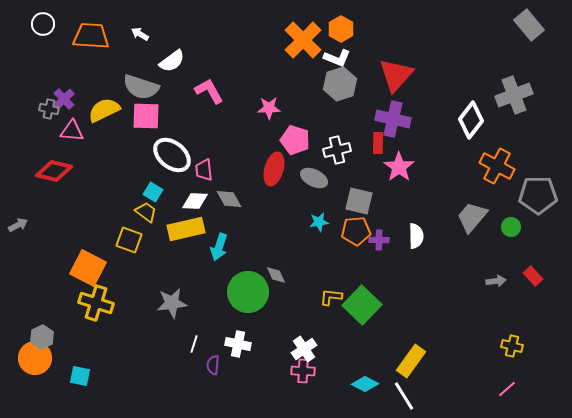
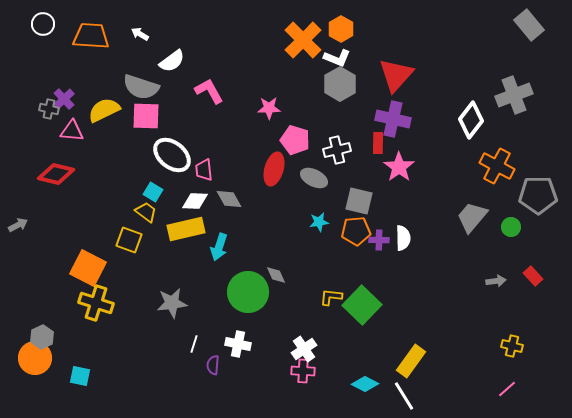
gray hexagon at (340, 84): rotated 12 degrees counterclockwise
red diamond at (54, 171): moved 2 px right, 3 px down
white semicircle at (416, 236): moved 13 px left, 2 px down
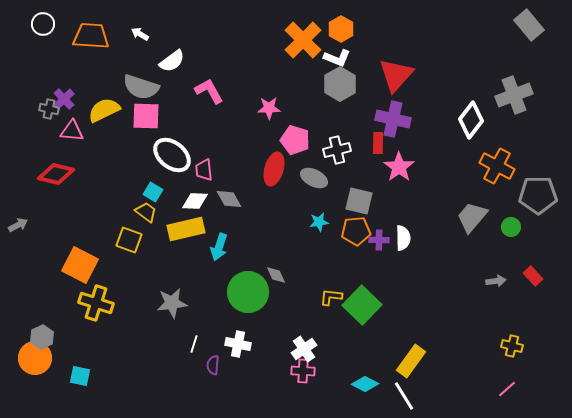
orange square at (88, 268): moved 8 px left, 3 px up
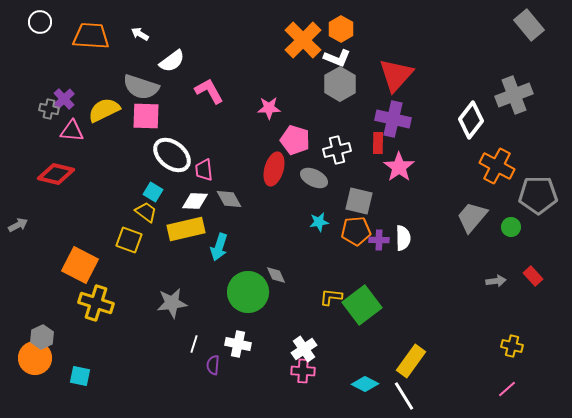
white circle at (43, 24): moved 3 px left, 2 px up
green square at (362, 305): rotated 9 degrees clockwise
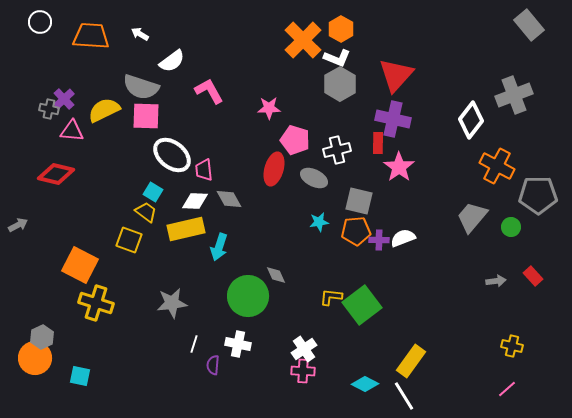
white semicircle at (403, 238): rotated 110 degrees counterclockwise
green circle at (248, 292): moved 4 px down
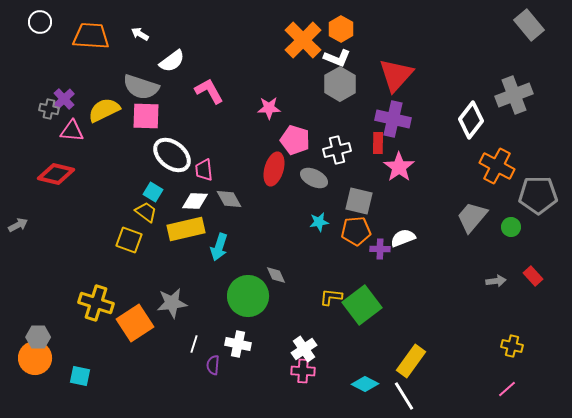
purple cross at (379, 240): moved 1 px right, 9 px down
orange square at (80, 265): moved 55 px right, 58 px down; rotated 30 degrees clockwise
gray hexagon at (42, 337): moved 4 px left; rotated 25 degrees clockwise
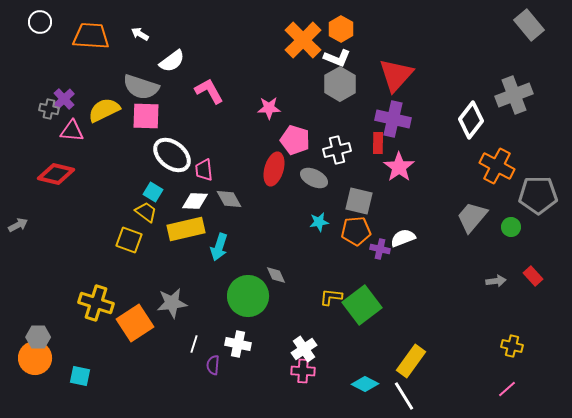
purple cross at (380, 249): rotated 12 degrees clockwise
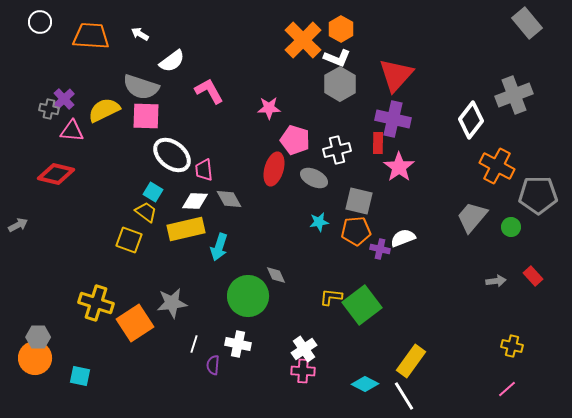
gray rectangle at (529, 25): moved 2 px left, 2 px up
